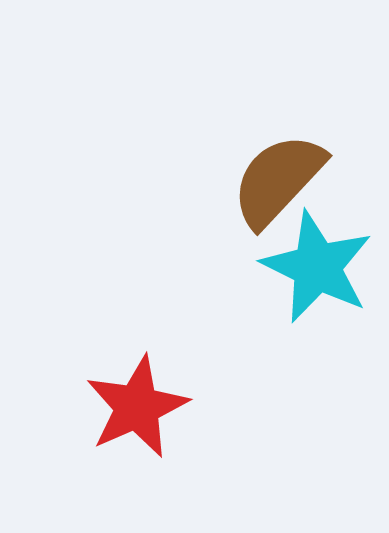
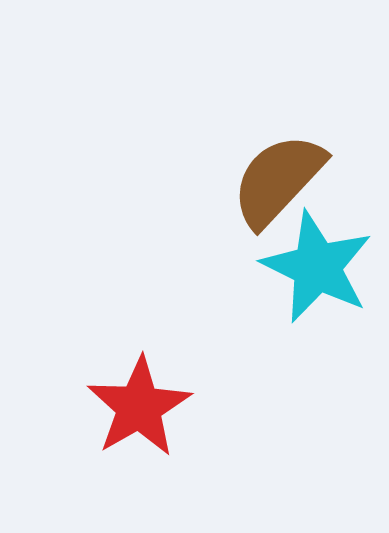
red star: moved 2 px right; rotated 6 degrees counterclockwise
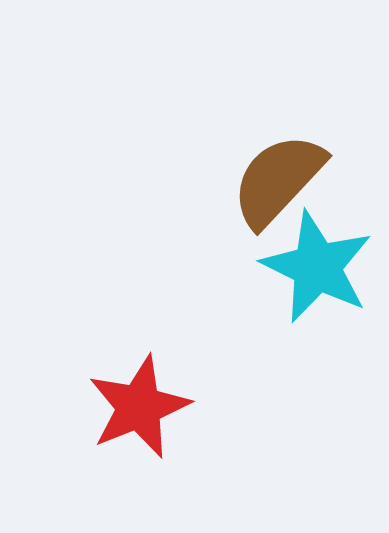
red star: rotated 8 degrees clockwise
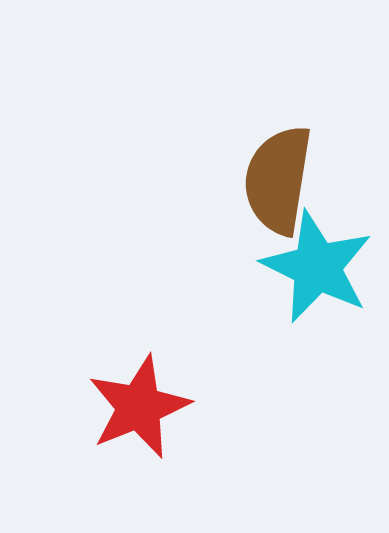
brown semicircle: rotated 34 degrees counterclockwise
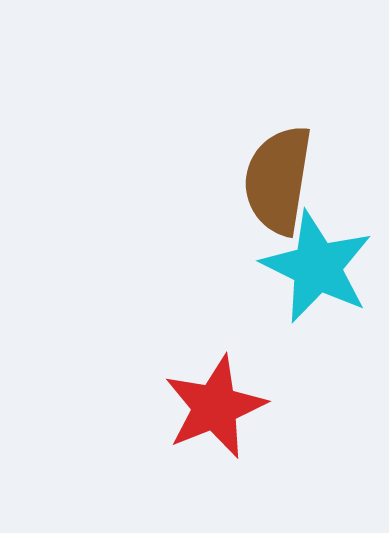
red star: moved 76 px right
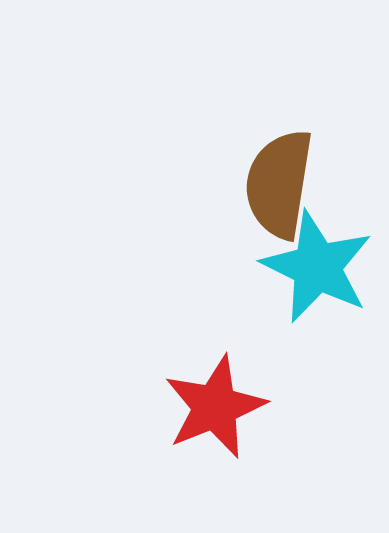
brown semicircle: moved 1 px right, 4 px down
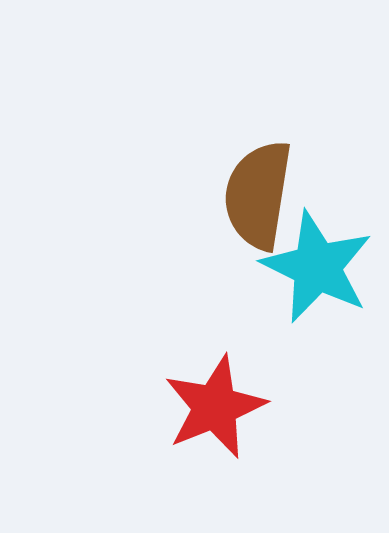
brown semicircle: moved 21 px left, 11 px down
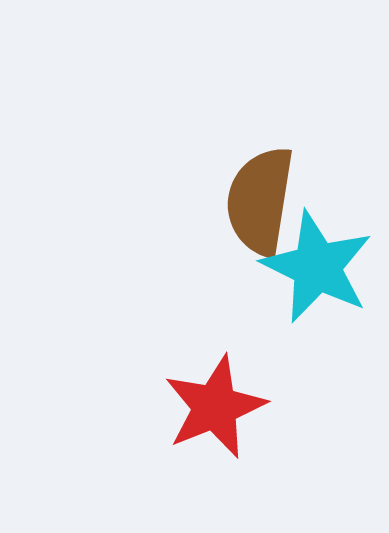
brown semicircle: moved 2 px right, 6 px down
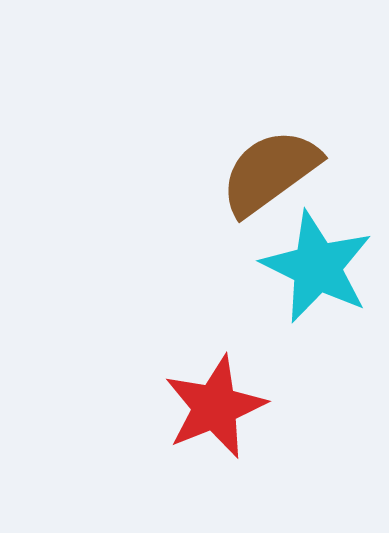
brown semicircle: moved 10 px right, 29 px up; rotated 45 degrees clockwise
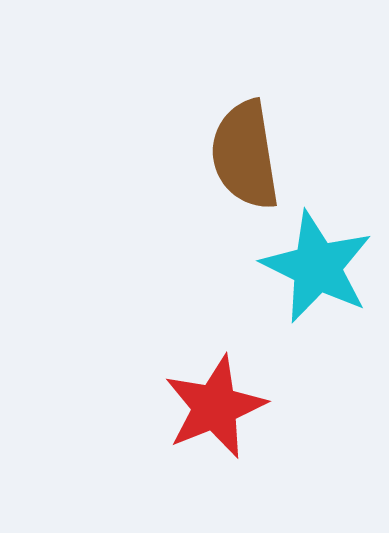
brown semicircle: moved 25 px left, 17 px up; rotated 63 degrees counterclockwise
